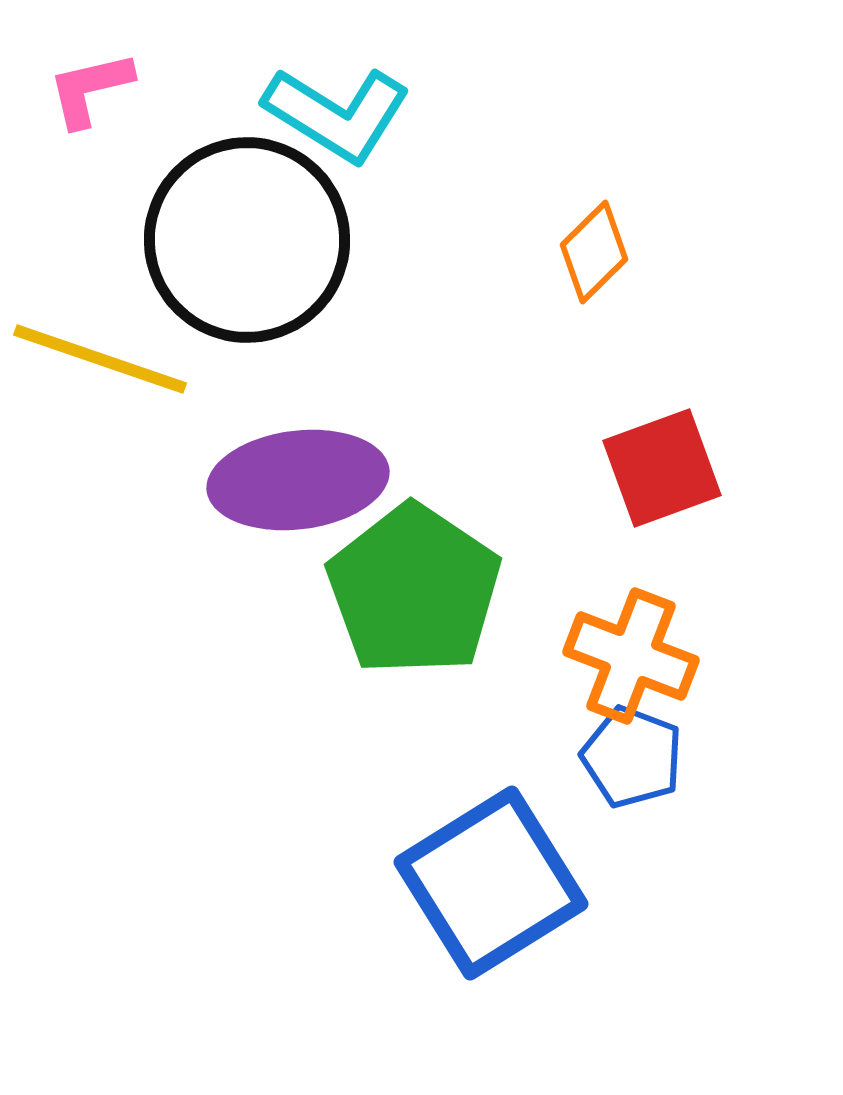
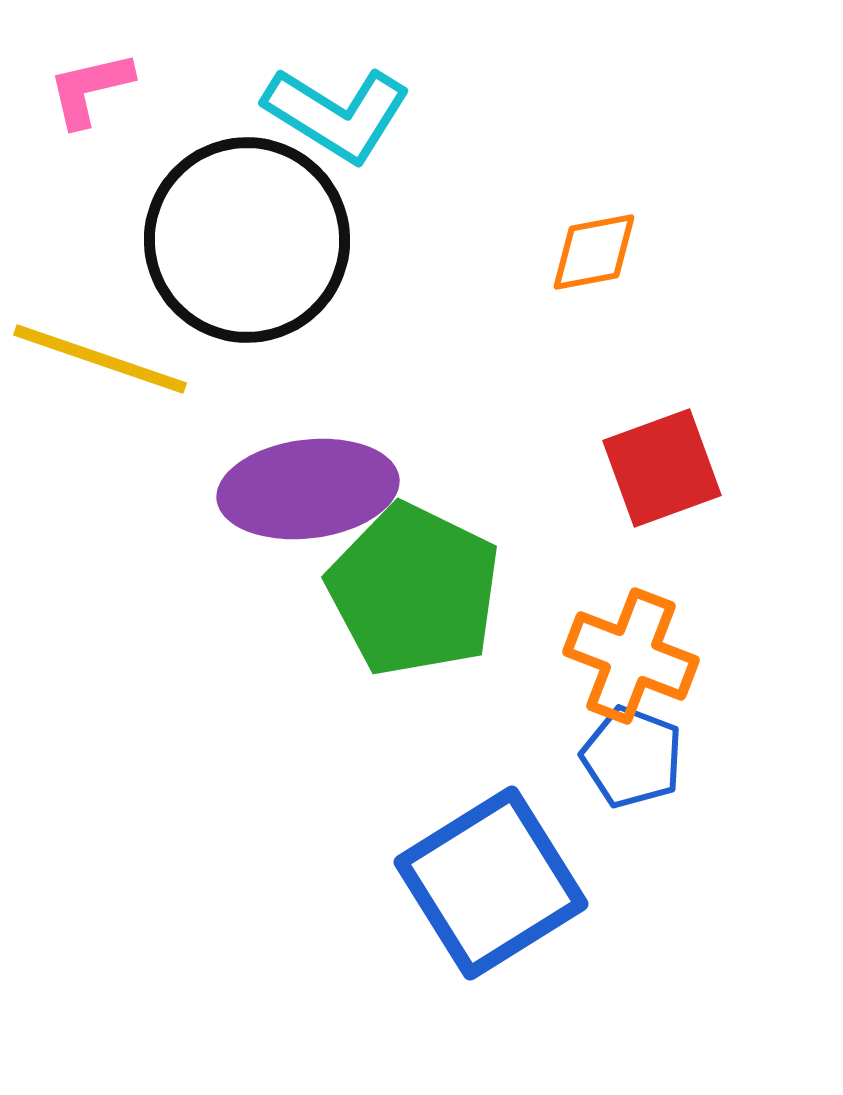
orange diamond: rotated 34 degrees clockwise
purple ellipse: moved 10 px right, 9 px down
green pentagon: rotated 8 degrees counterclockwise
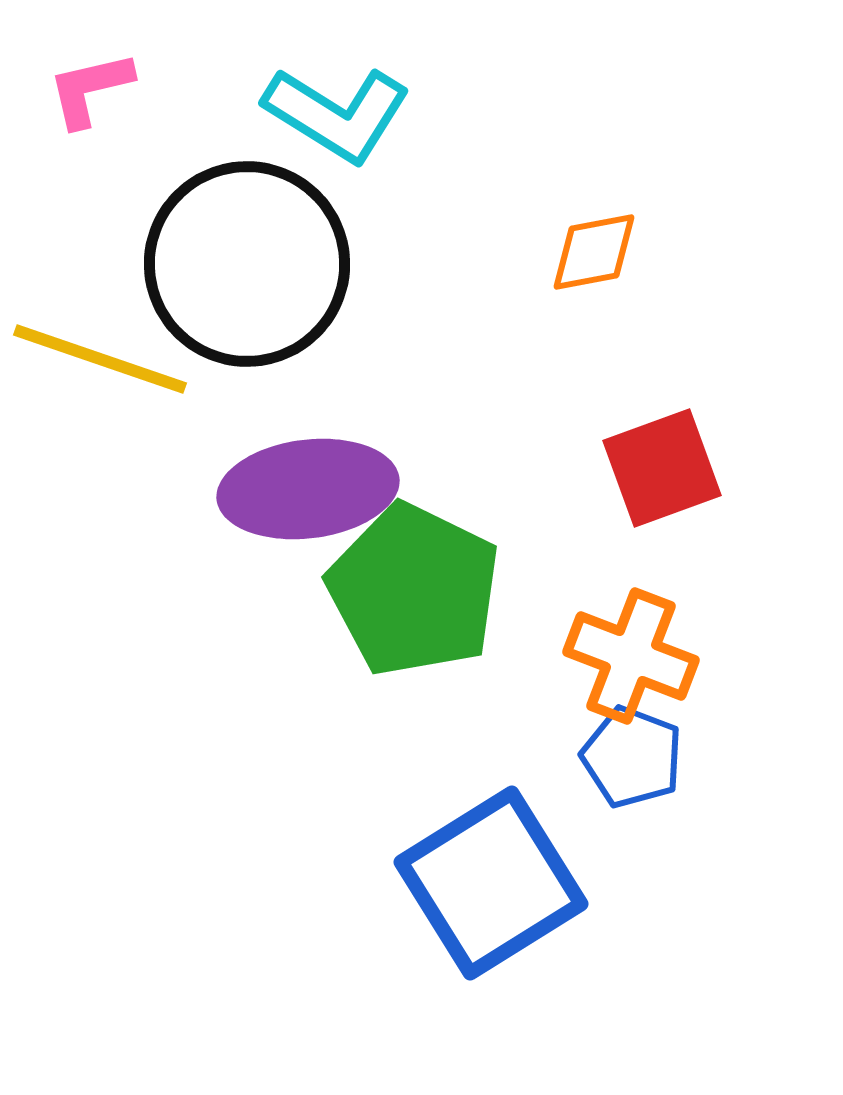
black circle: moved 24 px down
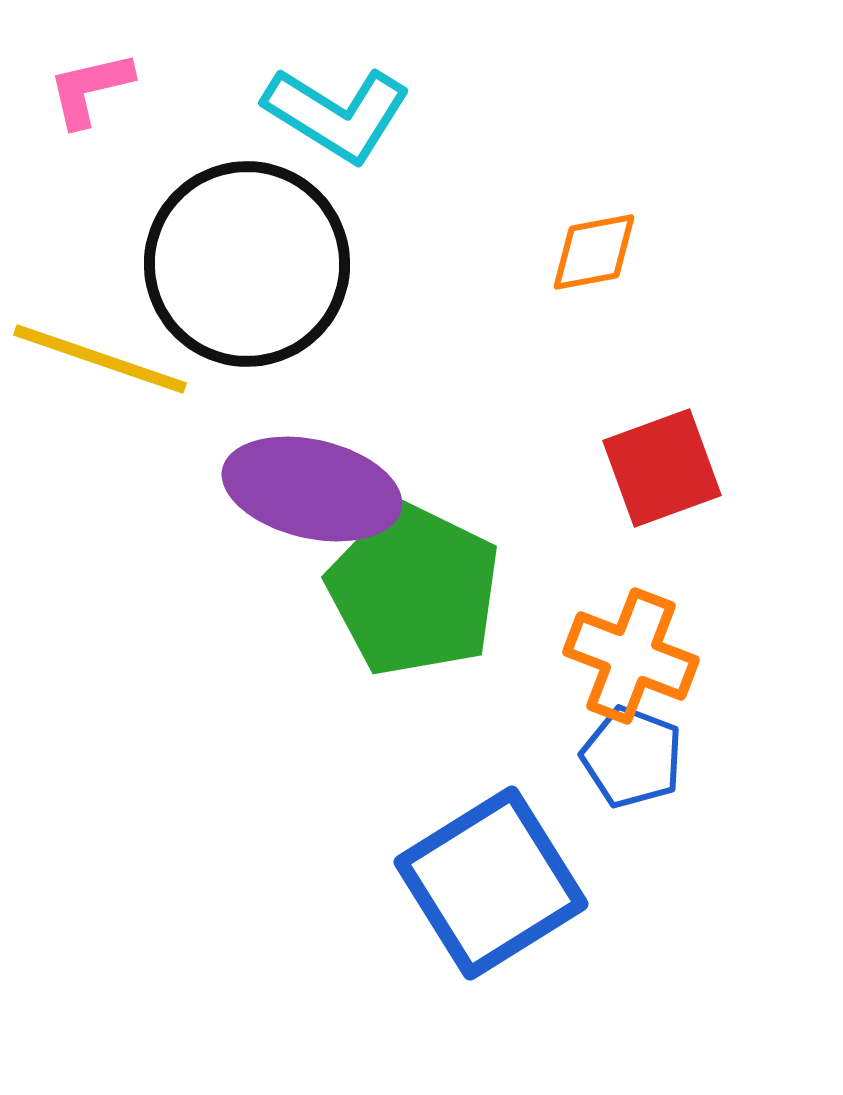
purple ellipse: moved 4 px right; rotated 20 degrees clockwise
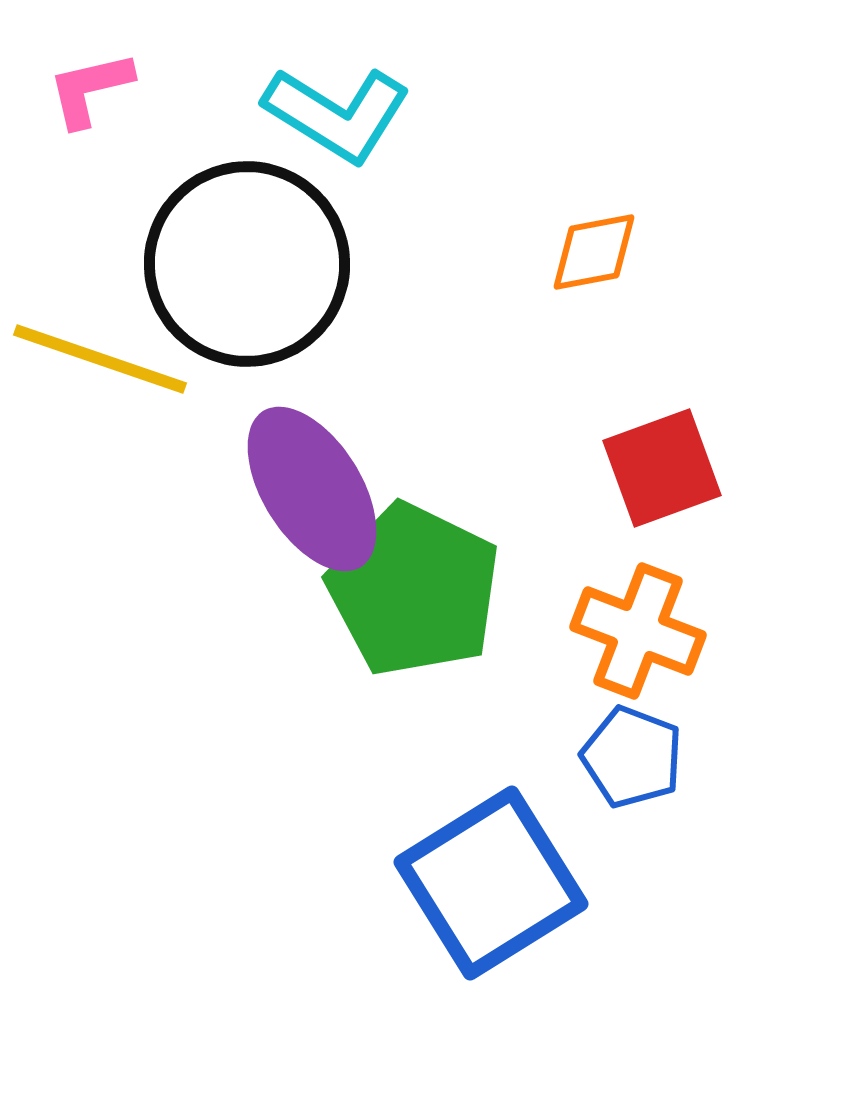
purple ellipse: rotated 45 degrees clockwise
orange cross: moved 7 px right, 25 px up
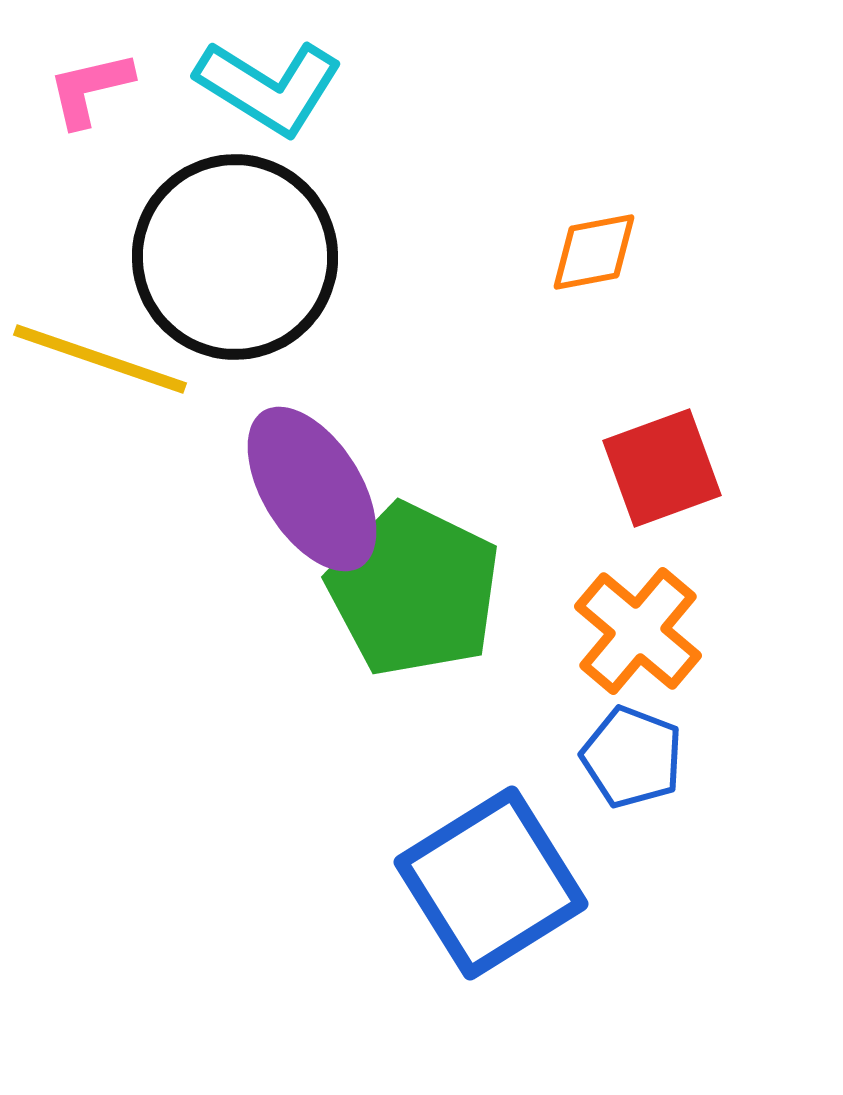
cyan L-shape: moved 68 px left, 27 px up
black circle: moved 12 px left, 7 px up
orange cross: rotated 19 degrees clockwise
